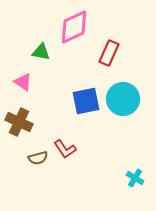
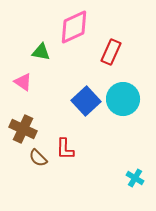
red rectangle: moved 2 px right, 1 px up
blue square: rotated 32 degrees counterclockwise
brown cross: moved 4 px right, 7 px down
red L-shape: rotated 35 degrees clockwise
brown semicircle: rotated 60 degrees clockwise
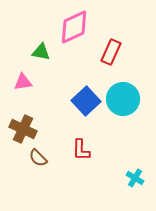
pink triangle: rotated 42 degrees counterclockwise
red L-shape: moved 16 px right, 1 px down
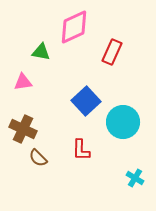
red rectangle: moved 1 px right
cyan circle: moved 23 px down
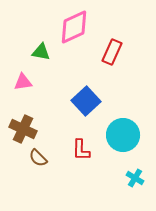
cyan circle: moved 13 px down
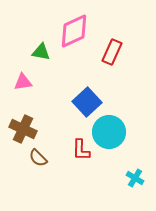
pink diamond: moved 4 px down
blue square: moved 1 px right, 1 px down
cyan circle: moved 14 px left, 3 px up
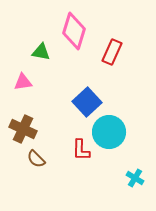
pink diamond: rotated 48 degrees counterclockwise
brown semicircle: moved 2 px left, 1 px down
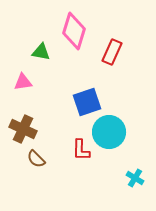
blue square: rotated 24 degrees clockwise
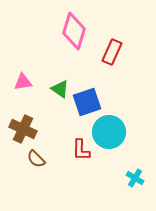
green triangle: moved 19 px right, 37 px down; rotated 24 degrees clockwise
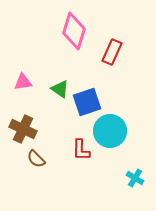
cyan circle: moved 1 px right, 1 px up
